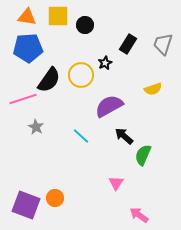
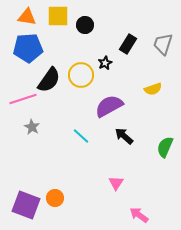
gray star: moved 4 px left
green semicircle: moved 22 px right, 8 px up
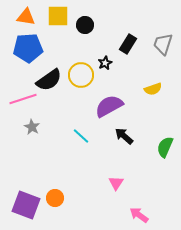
orange triangle: moved 1 px left
black semicircle: rotated 20 degrees clockwise
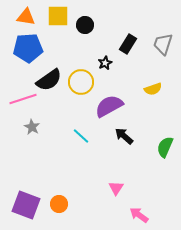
yellow circle: moved 7 px down
pink triangle: moved 5 px down
orange circle: moved 4 px right, 6 px down
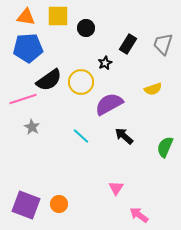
black circle: moved 1 px right, 3 px down
purple semicircle: moved 2 px up
